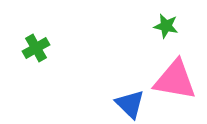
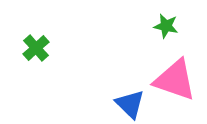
green cross: rotated 12 degrees counterclockwise
pink triangle: rotated 9 degrees clockwise
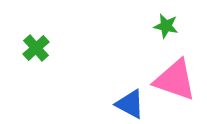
blue triangle: rotated 16 degrees counterclockwise
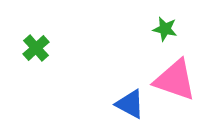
green star: moved 1 px left, 3 px down
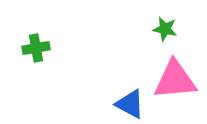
green cross: rotated 32 degrees clockwise
pink triangle: rotated 24 degrees counterclockwise
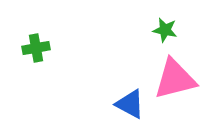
green star: moved 1 px down
pink triangle: moved 1 px up; rotated 9 degrees counterclockwise
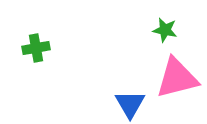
pink triangle: moved 2 px right, 1 px up
blue triangle: rotated 32 degrees clockwise
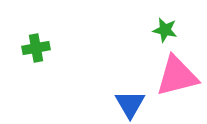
pink triangle: moved 2 px up
